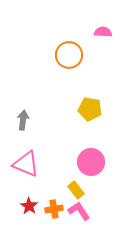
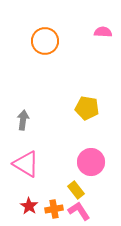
orange circle: moved 24 px left, 14 px up
yellow pentagon: moved 3 px left, 1 px up
pink triangle: rotated 8 degrees clockwise
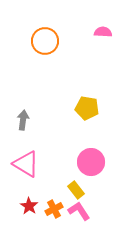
orange cross: rotated 18 degrees counterclockwise
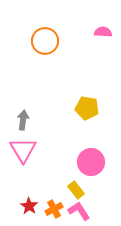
pink triangle: moved 3 px left, 14 px up; rotated 28 degrees clockwise
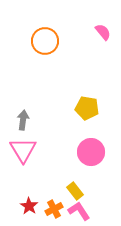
pink semicircle: rotated 48 degrees clockwise
pink circle: moved 10 px up
yellow rectangle: moved 1 px left, 1 px down
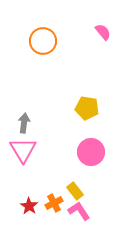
orange circle: moved 2 px left
gray arrow: moved 1 px right, 3 px down
orange cross: moved 6 px up
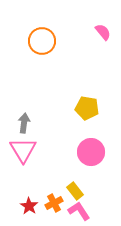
orange circle: moved 1 px left
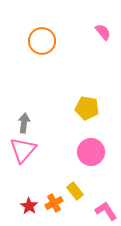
pink triangle: rotated 12 degrees clockwise
pink L-shape: moved 27 px right
